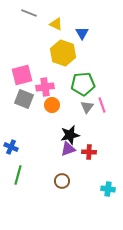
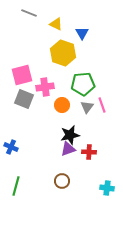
orange circle: moved 10 px right
green line: moved 2 px left, 11 px down
cyan cross: moved 1 px left, 1 px up
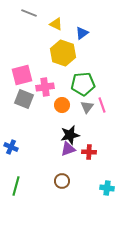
blue triangle: rotated 24 degrees clockwise
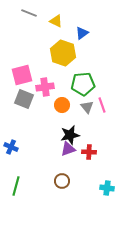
yellow triangle: moved 3 px up
gray triangle: rotated 16 degrees counterclockwise
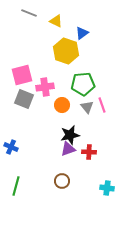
yellow hexagon: moved 3 px right, 2 px up
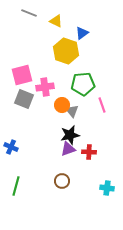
gray triangle: moved 15 px left, 4 px down
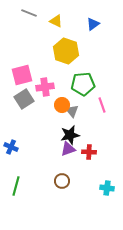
blue triangle: moved 11 px right, 9 px up
gray square: rotated 36 degrees clockwise
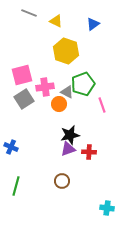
green pentagon: rotated 15 degrees counterclockwise
orange circle: moved 3 px left, 1 px up
gray triangle: moved 5 px left, 19 px up; rotated 24 degrees counterclockwise
cyan cross: moved 20 px down
